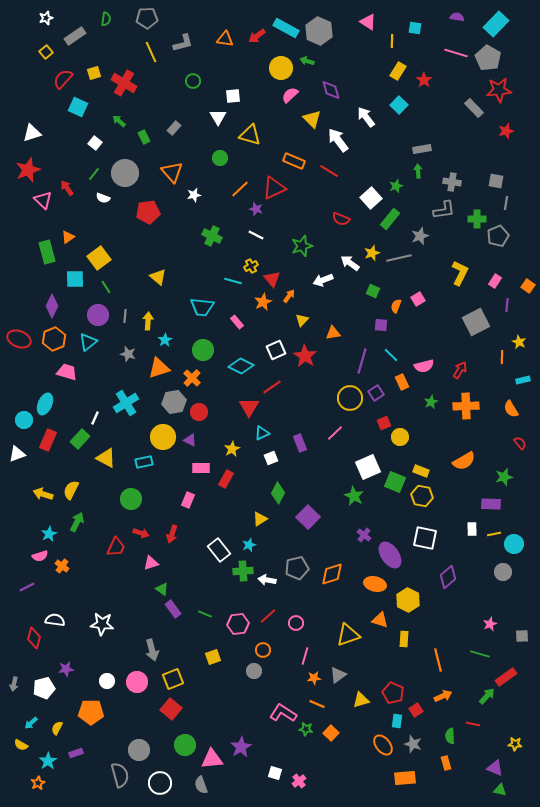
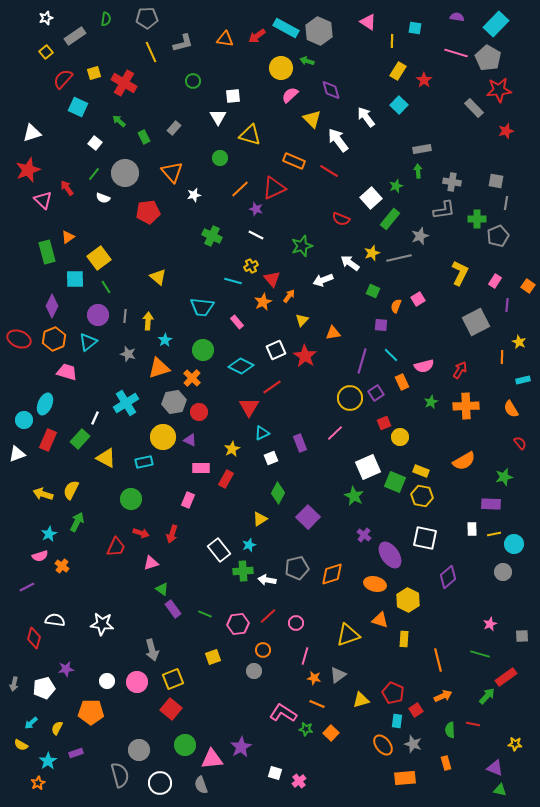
orange star at (314, 678): rotated 16 degrees clockwise
green semicircle at (450, 736): moved 6 px up
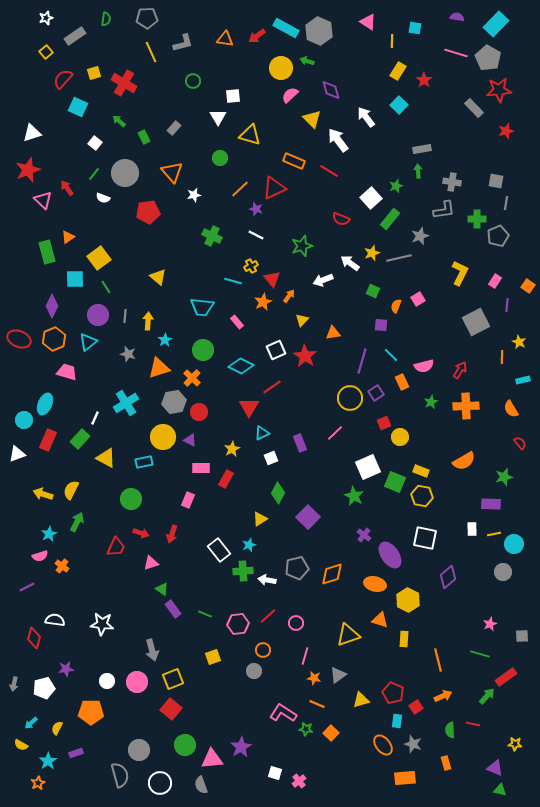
red square at (416, 710): moved 3 px up
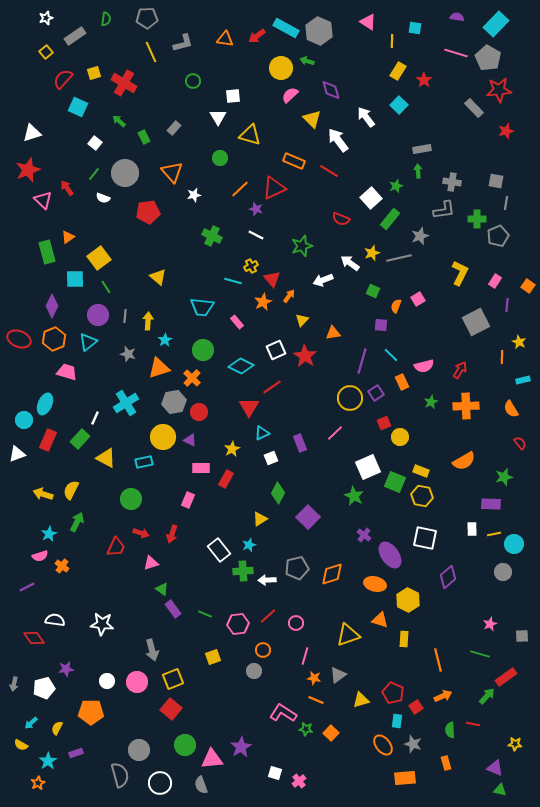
white arrow at (267, 580): rotated 12 degrees counterclockwise
red diamond at (34, 638): rotated 50 degrees counterclockwise
orange line at (317, 704): moved 1 px left, 4 px up
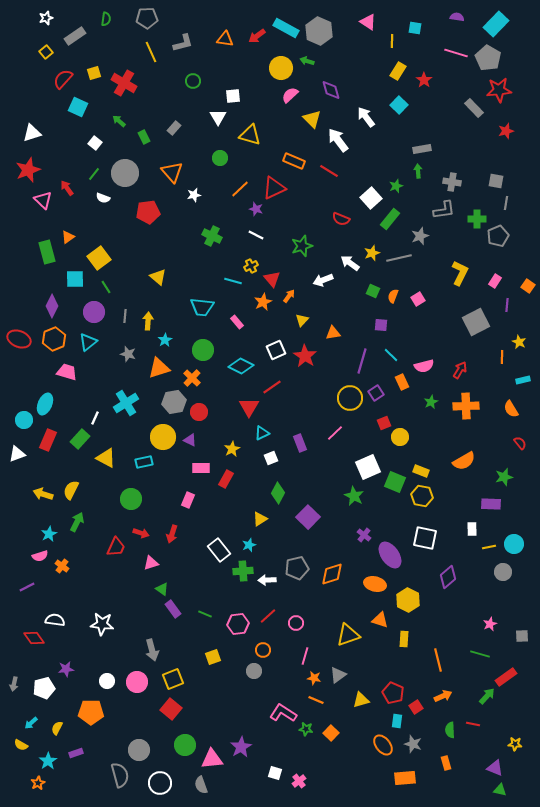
orange semicircle at (396, 306): moved 3 px left, 10 px up
purple circle at (98, 315): moved 4 px left, 3 px up
yellow line at (494, 534): moved 5 px left, 13 px down
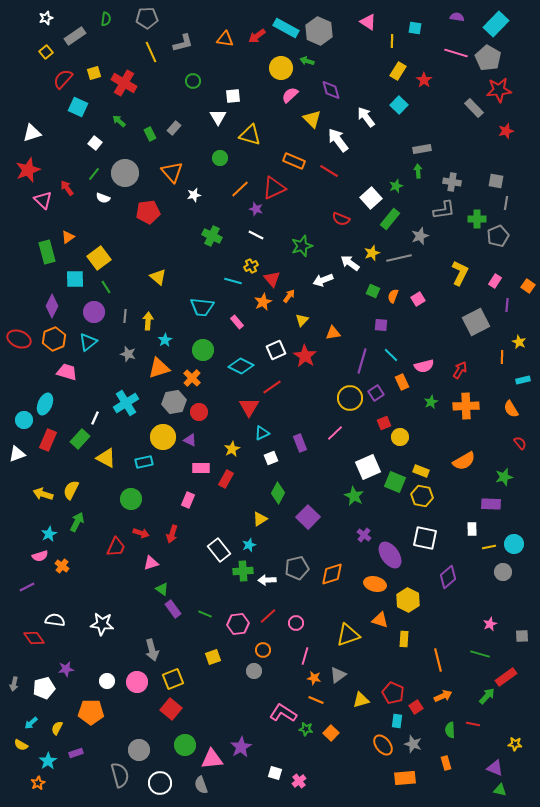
green rectangle at (144, 137): moved 6 px right, 3 px up
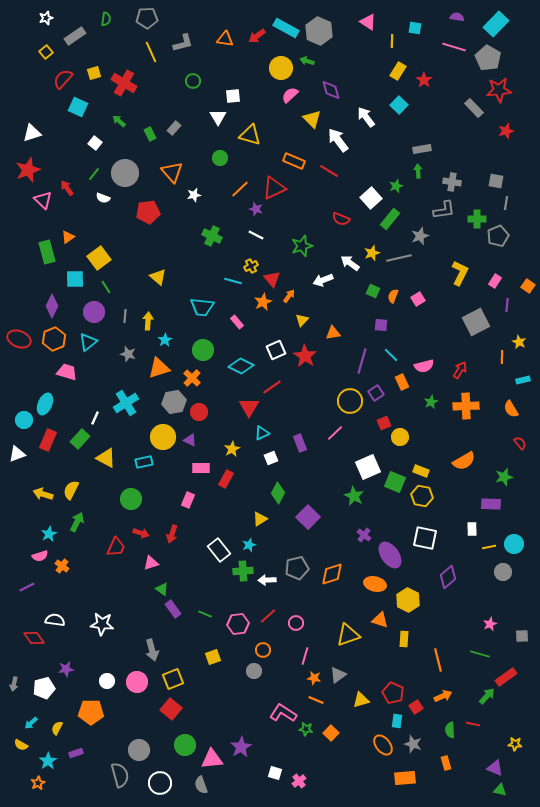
pink line at (456, 53): moved 2 px left, 6 px up
yellow circle at (350, 398): moved 3 px down
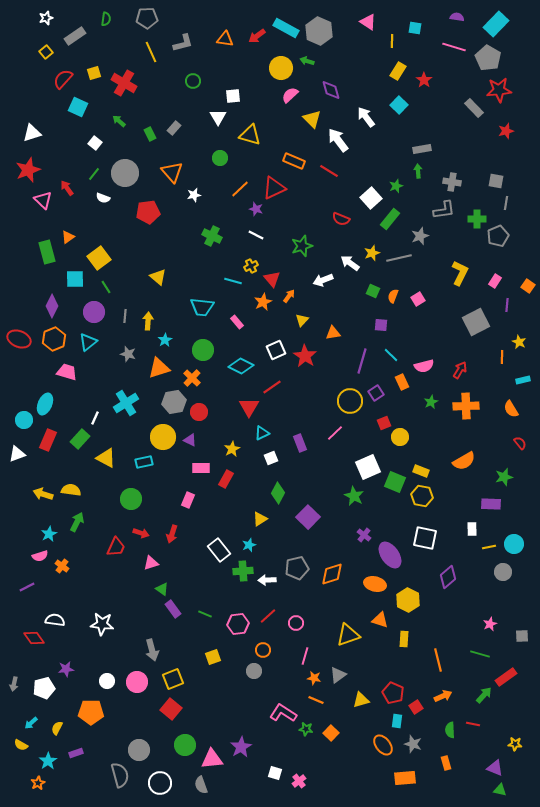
yellow semicircle at (71, 490): rotated 72 degrees clockwise
green arrow at (487, 696): moved 3 px left, 1 px up
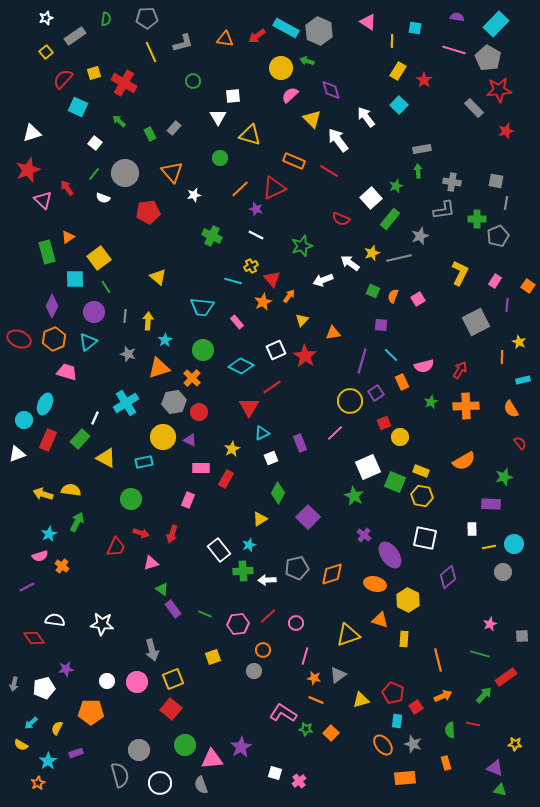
pink line at (454, 47): moved 3 px down
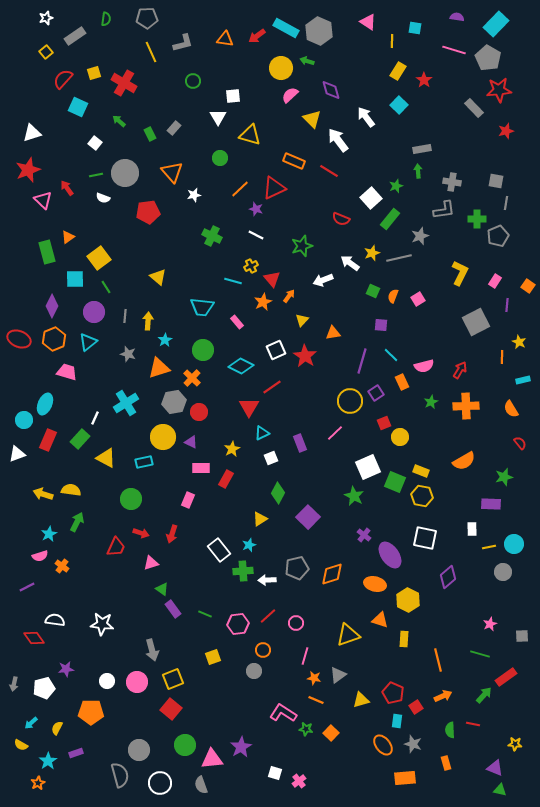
green line at (94, 174): moved 2 px right, 1 px down; rotated 40 degrees clockwise
purple triangle at (190, 440): moved 1 px right, 2 px down
